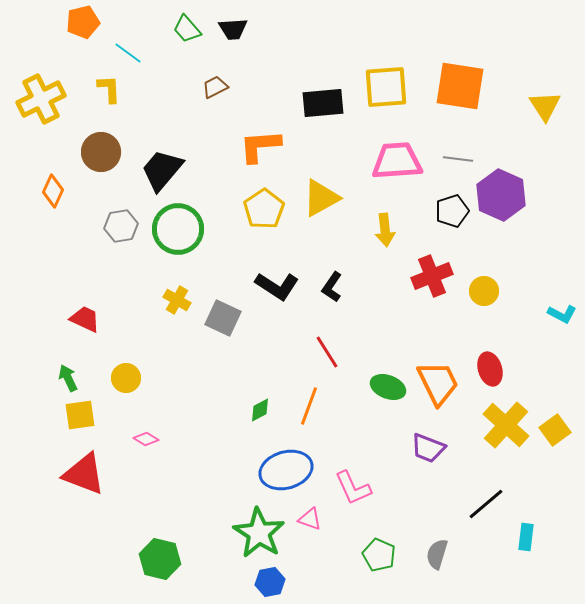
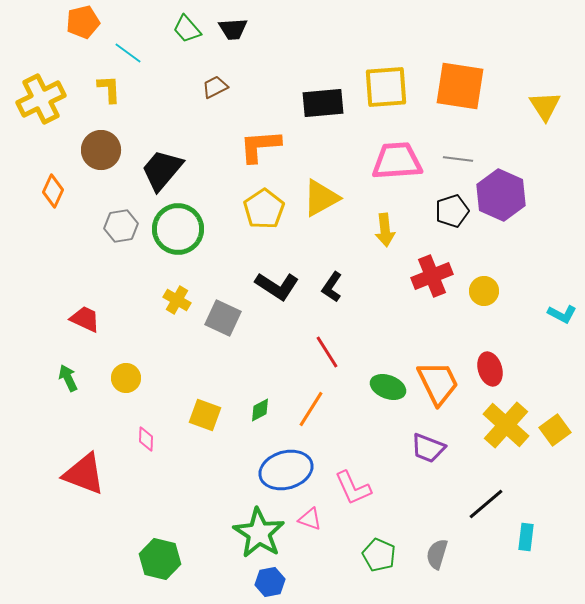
brown circle at (101, 152): moved 2 px up
orange line at (309, 406): moved 2 px right, 3 px down; rotated 12 degrees clockwise
yellow square at (80, 415): moved 125 px right; rotated 28 degrees clockwise
pink diamond at (146, 439): rotated 60 degrees clockwise
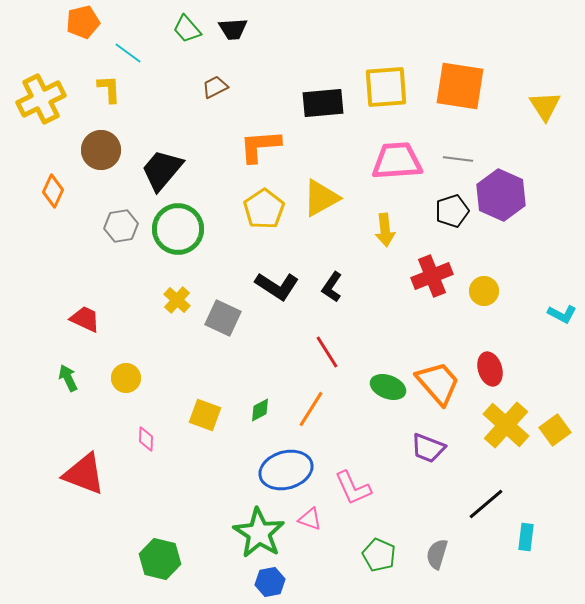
yellow cross at (177, 300): rotated 12 degrees clockwise
orange trapezoid at (438, 383): rotated 15 degrees counterclockwise
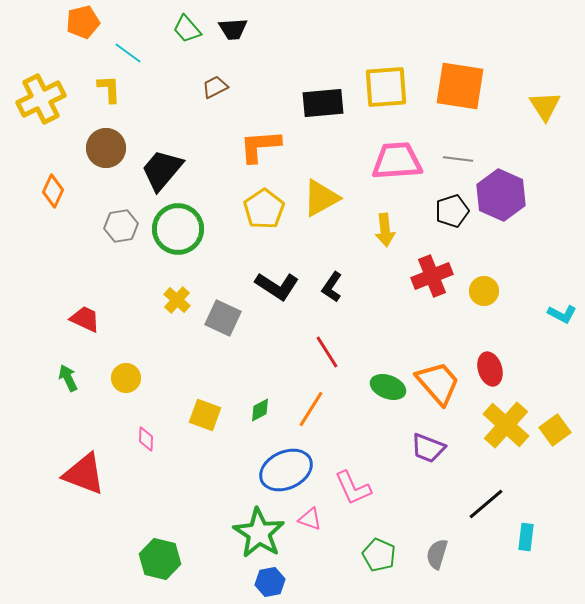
brown circle at (101, 150): moved 5 px right, 2 px up
blue ellipse at (286, 470): rotated 9 degrees counterclockwise
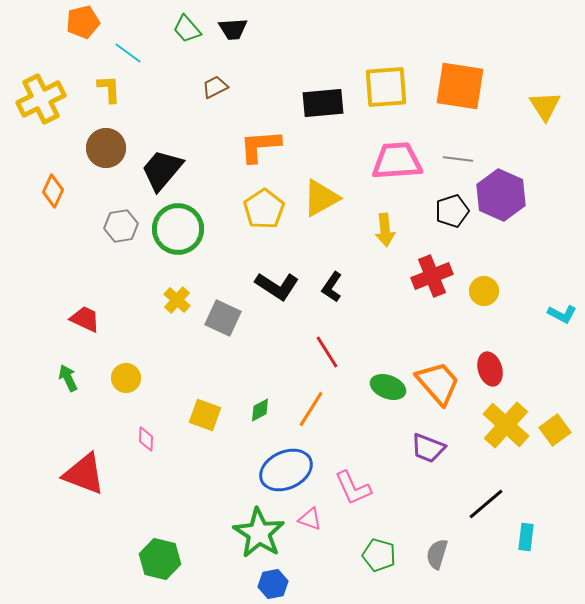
green pentagon at (379, 555): rotated 8 degrees counterclockwise
blue hexagon at (270, 582): moved 3 px right, 2 px down
